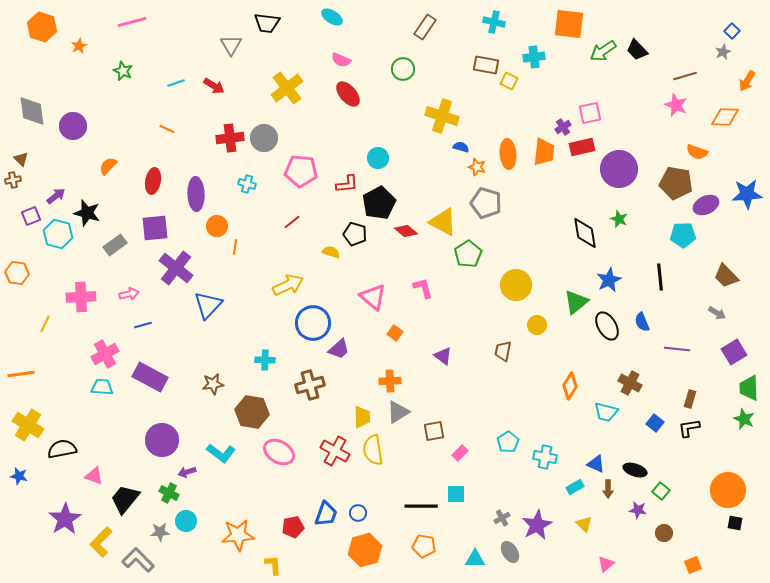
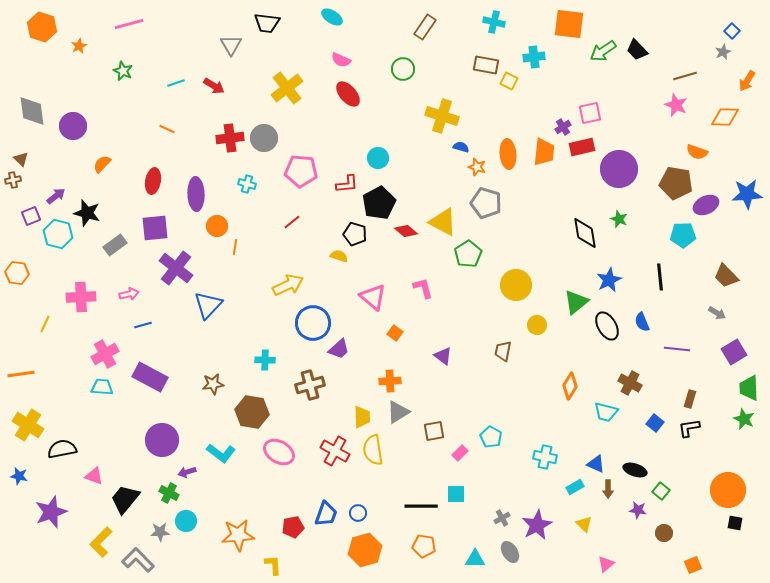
pink line at (132, 22): moved 3 px left, 2 px down
orange semicircle at (108, 166): moved 6 px left, 2 px up
yellow semicircle at (331, 252): moved 8 px right, 4 px down
cyan pentagon at (508, 442): moved 17 px left, 5 px up; rotated 10 degrees counterclockwise
purple star at (65, 519): moved 14 px left, 7 px up; rotated 12 degrees clockwise
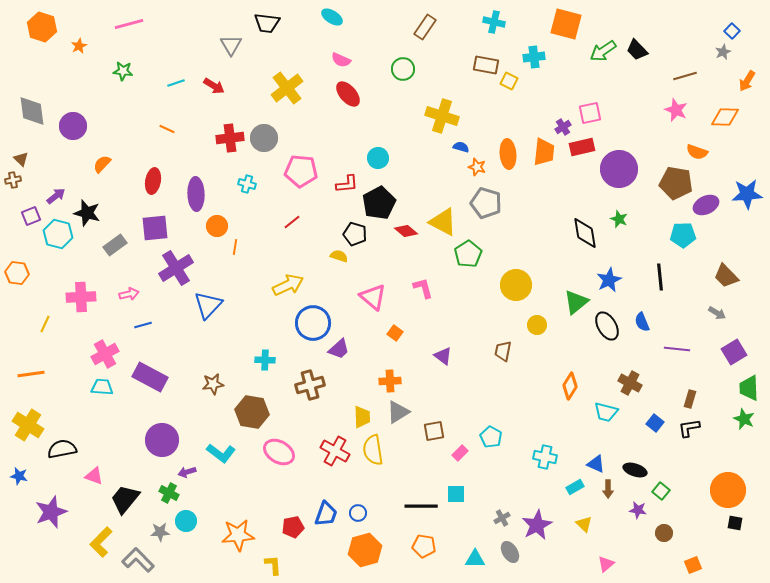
orange square at (569, 24): moved 3 px left; rotated 8 degrees clockwise
green star at (123, 71): rotated 18 degrees counterclockwise
pink star at (676, 105): moved 5 px down
purple cross at (176, 268): rotated 20 degrees clockwise
orange line at (21, 374): moved 10 px right
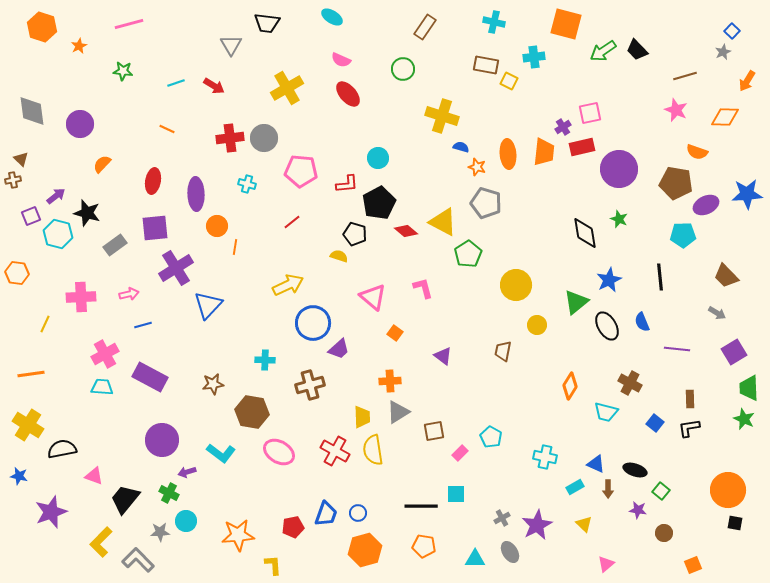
yellow cross at (287, 88): rotated 8 degrees clockwise
purple circle at (73, 126): moved 7 px right, 2 px up
brown rectangle at (690, 399): rotated 18 degrees counterclockwise
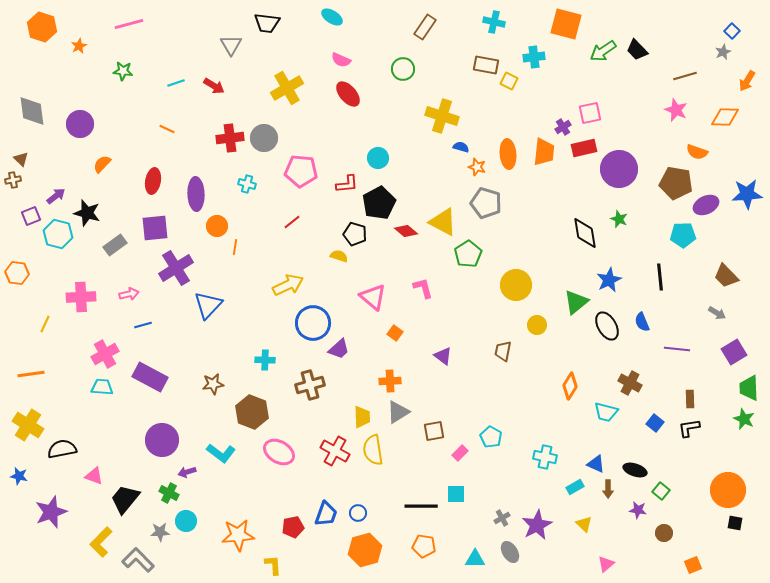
red rectangle at (582, 147): moved 2 px right, 1 px down
brown hexagon at (252, 412): rotated 12 degrees clockwise
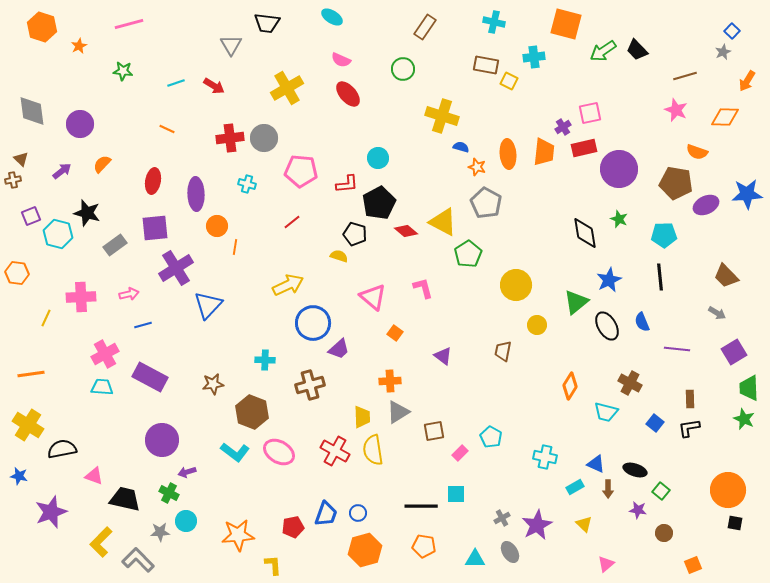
purple arrow at (56, 196): moved 6 px right, 25 px up
gray pentagon at (486, 203): rotated 12 degrees clockwise
cyan pentagon at (683, 235): moved 19 px left
yellow line at (45, 324): moved 1 px right, 6 px up
cyan L-shape at (221, 453): moved 14 px right, 1 px up
black trapezoid at (125, 499): rotated 64 degrees clockwise
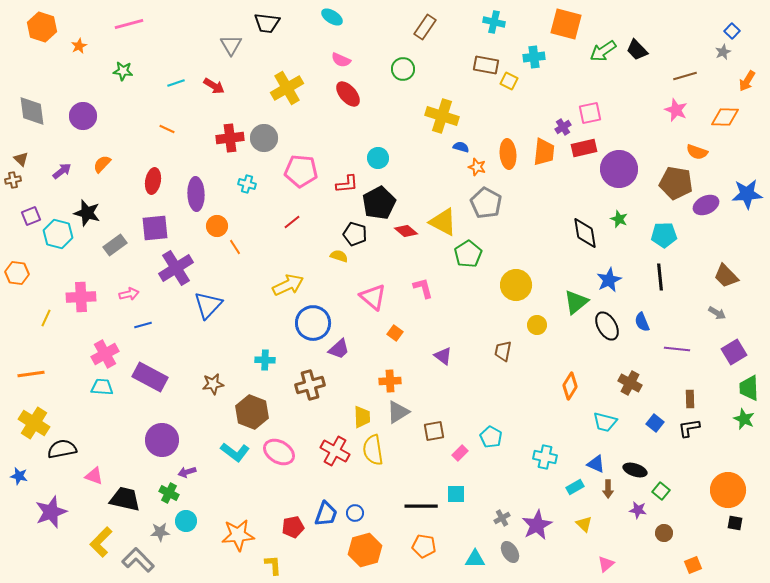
purple circle at (80, 124): moved 3 px right, 8 px up
orange line at (235, 247): rotated 42 degrees counterclockwise
cyan trapezoid at (606, 412): moved 1 px left, 10 px down
yellow cross at (28, 425): moved 6 px right, 2 px up
blue circle at (358, 513): moved 3 px left
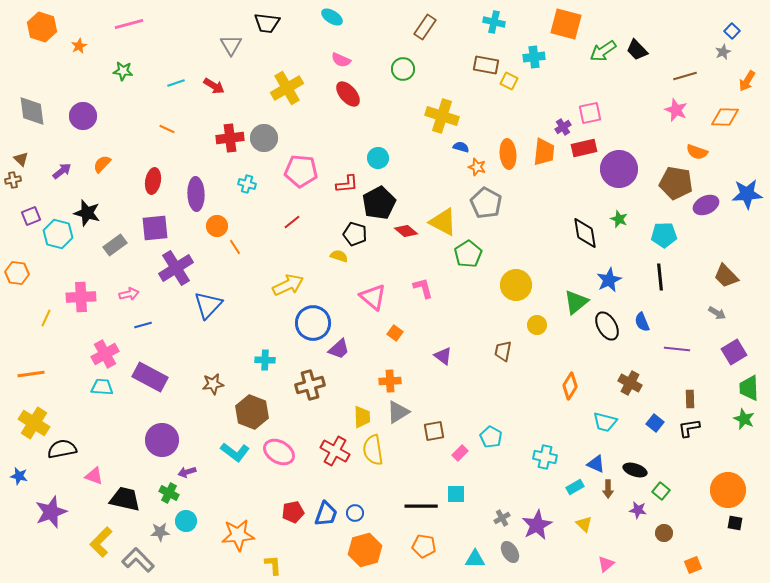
red pentagon at (293, 527): moved 15 px up
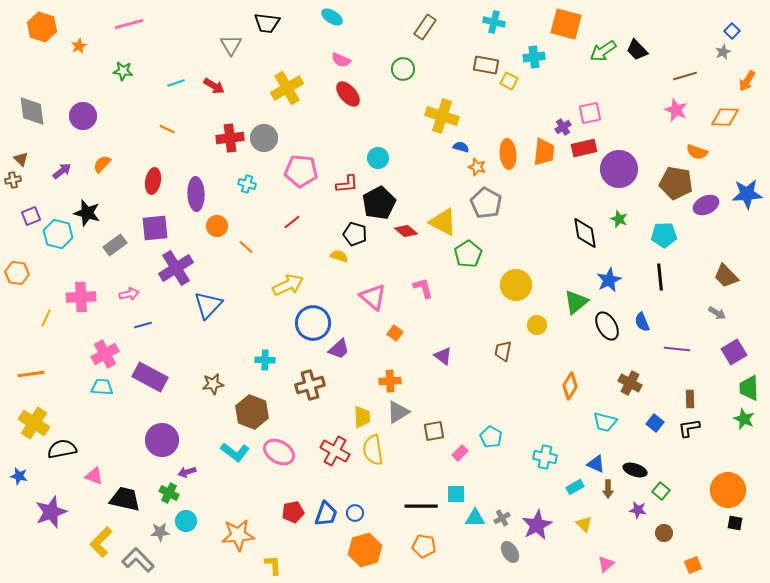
orange line at (235, 247): moved 11 px right; rotated 14 degrees counterclockwise
cyan triangle at (475, 559): moved 41 px up
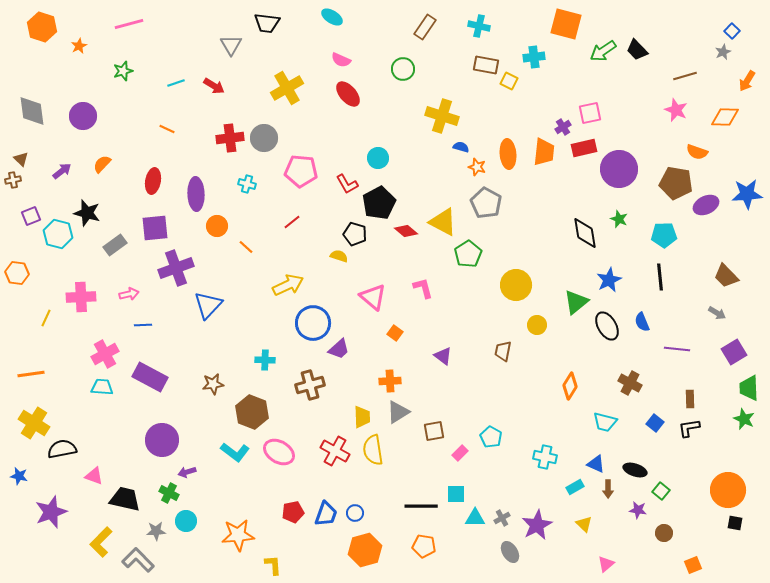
cyan cross at (494, 22): moved 15 px left, 4 px down
green star at (123, 71): rotated 24 degrees counterclockwise
red L-shape at (347, 184): rotated 65 degrees clockwise
purple cross at (176, 268): rotated 12 degrees clockwise
blue line at (143, 325): rotated 12 degrees clockwise
gray star at (160, 532): moved 4 px left, 1 px up
